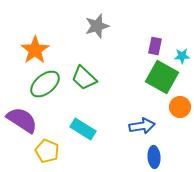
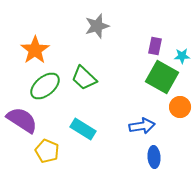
green ellipse: moved 2 px down
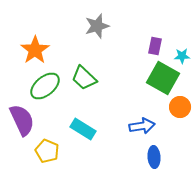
green square: moved 1 px right, 1 px down
purple semicircle: rotated 32 degrees clockwise
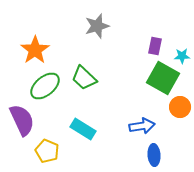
blue ellipse: moved 2 px up
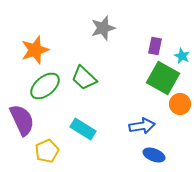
gray star: moved 6 px right, 2 px down
orange star: rotated 16 degrees clockwise
cyan star: rotated 28 degrees clockwise
orange circle: moved 3 px up
yellow pentagon: rotated 25 degrees clockwise
blue ellipse: rotated 65 degrees counterclockwise
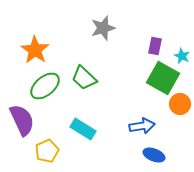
orange star: rotated 20 degrees counterclockwise
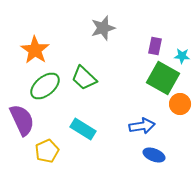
cyan star: rotated 21 degrees counterclockwise
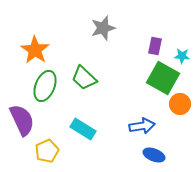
green ellipse: rotated 28 degrees counterclockwise
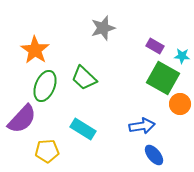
purple rectangle: rotated 72 degrees counterclockwise
purple semicircle: moved 1 px up; rotated 68 degrees clockwise
yellow pentagon: rotated 20 degrees clockwise
blue ellipse: rotated 30 degrees clockwise
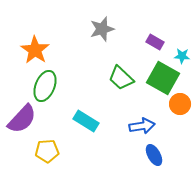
gray star: moved 1 px left, 1 px down
purple rectangle: moved 4 px up
green trapezoid: moved 37 px right
cyan rectangle: moved 3 px right, 8 px up
blue ellipse: rotated 10 degrees clockwise
